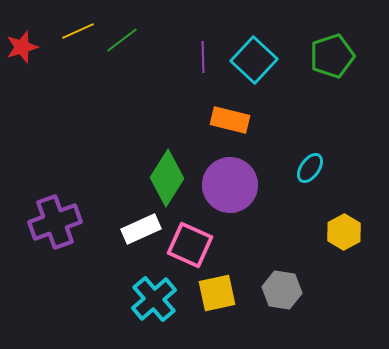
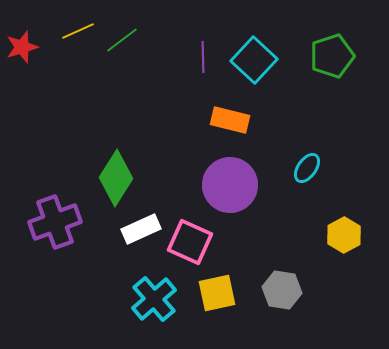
cyan ellipse: moved 3 px left
green diamond: moved 51 px left
yellow hexagon: moved 3 px down
pink square: moved 3 px up
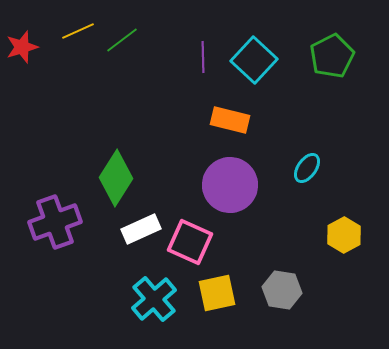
green pentagon: rotated 9 degrees counterclockwise
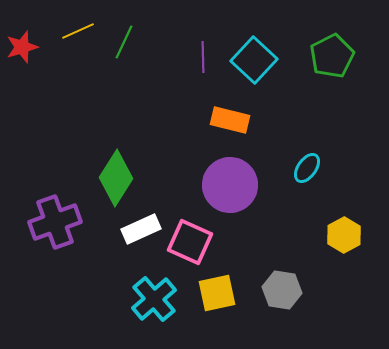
green line: moved 2 px right, 2 px down; rotated 28 degrees counterclockwise
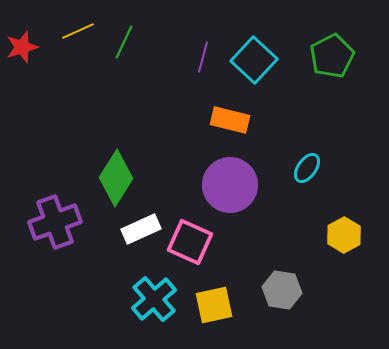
purple line: rotated 16 degrees clockwise
yellow square: moved 3 px left, 12 px down
